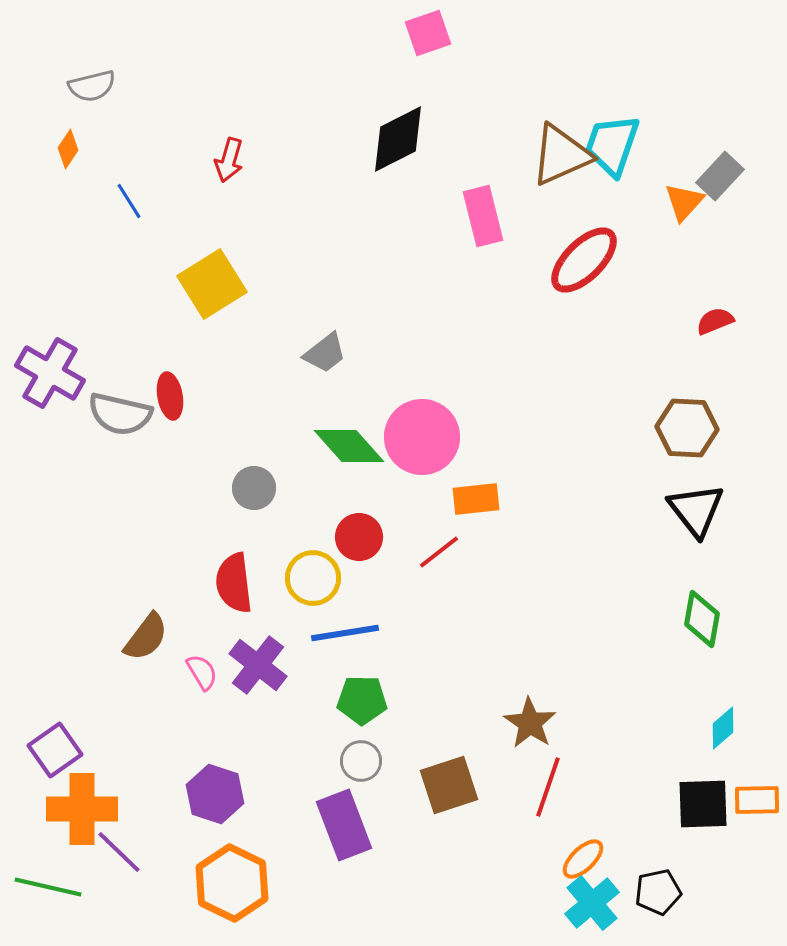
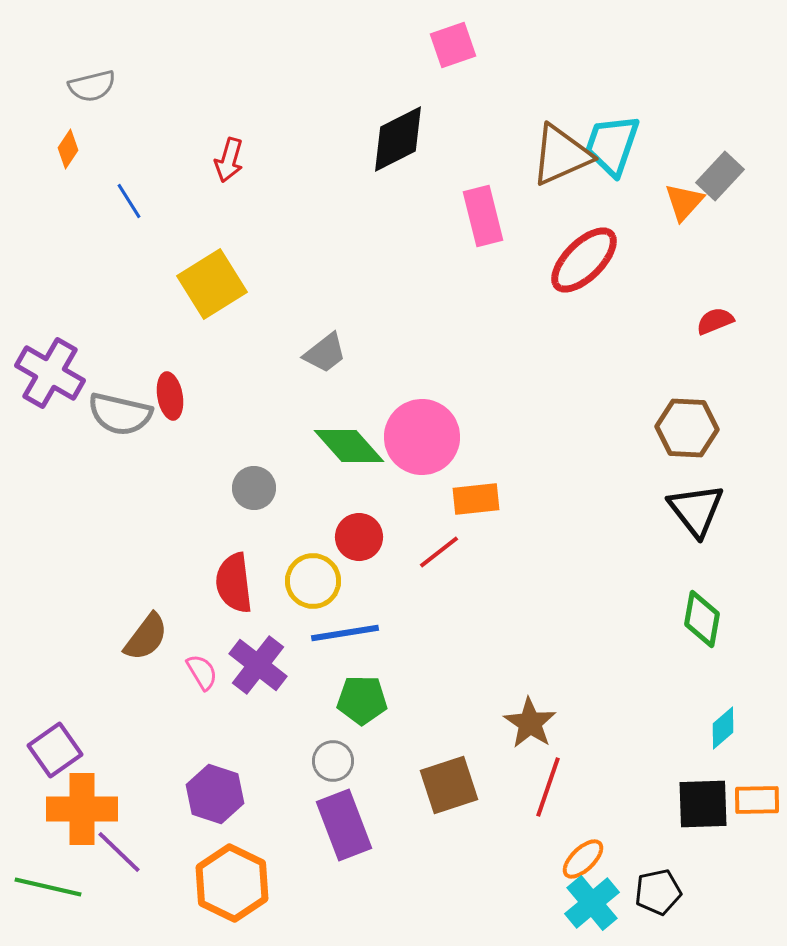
pink square at (428, 33): moved 25 px right, 12 px down
yellow circle at (313, 578): moved 3 px down
gray circle at (361, 761): moved 28 px left
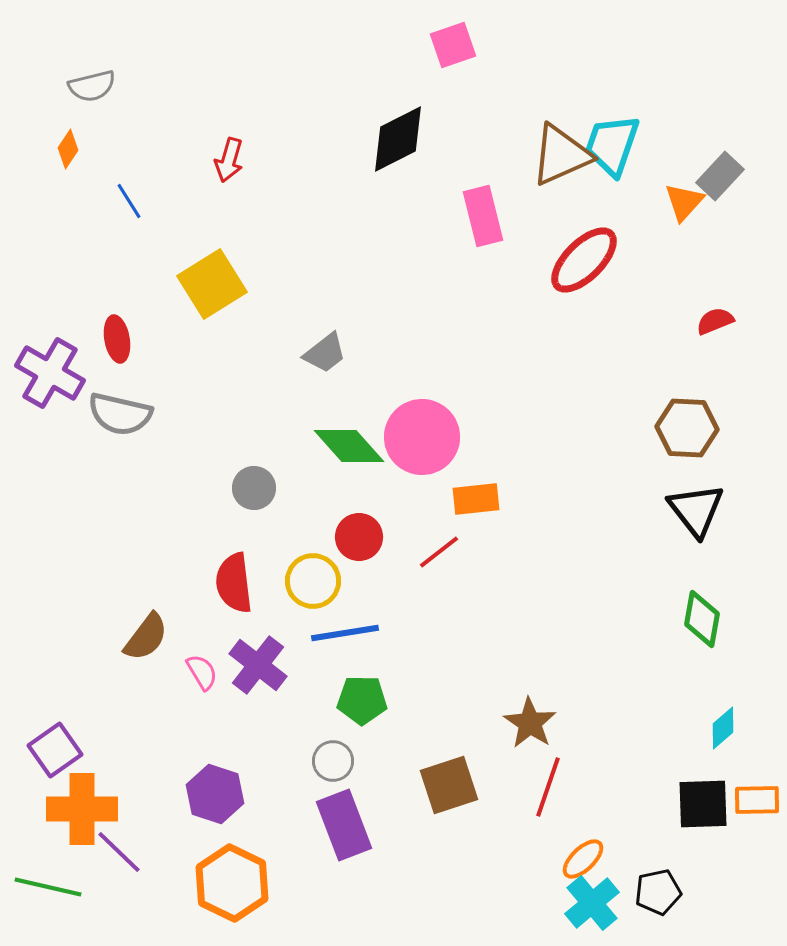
red ellipse at (170, 396): moved 53 px left, 57 px up
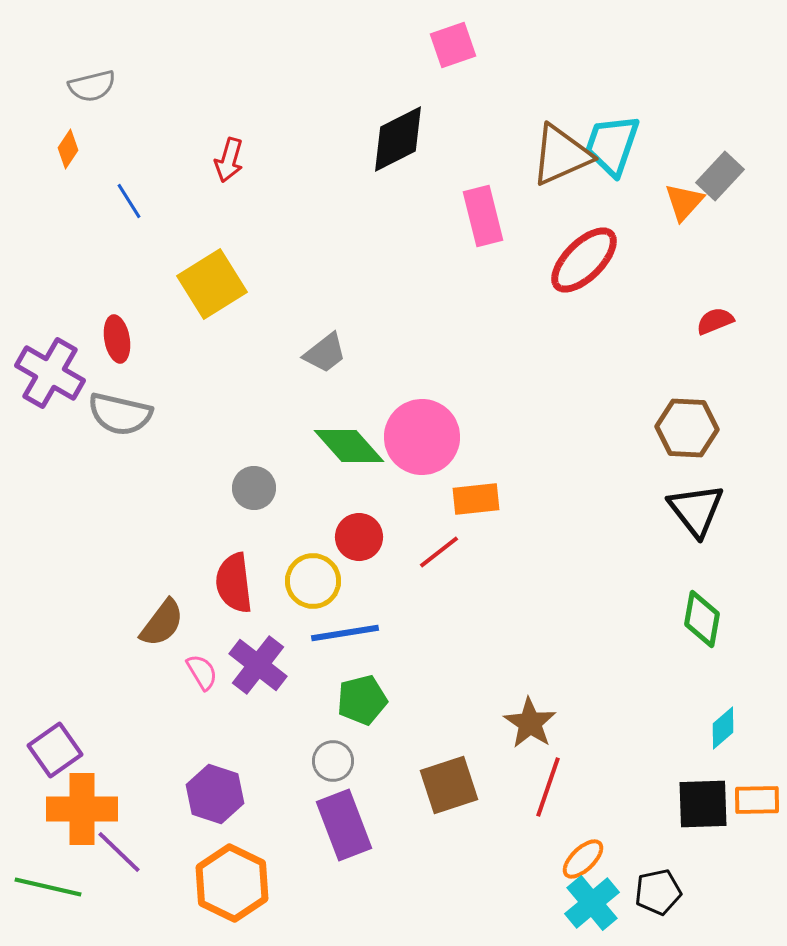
brown semicircle at (146, 637): moved 16 px right, 14 px up
green pentagon at (362, 700): rotated 15 degrees counterclockwise
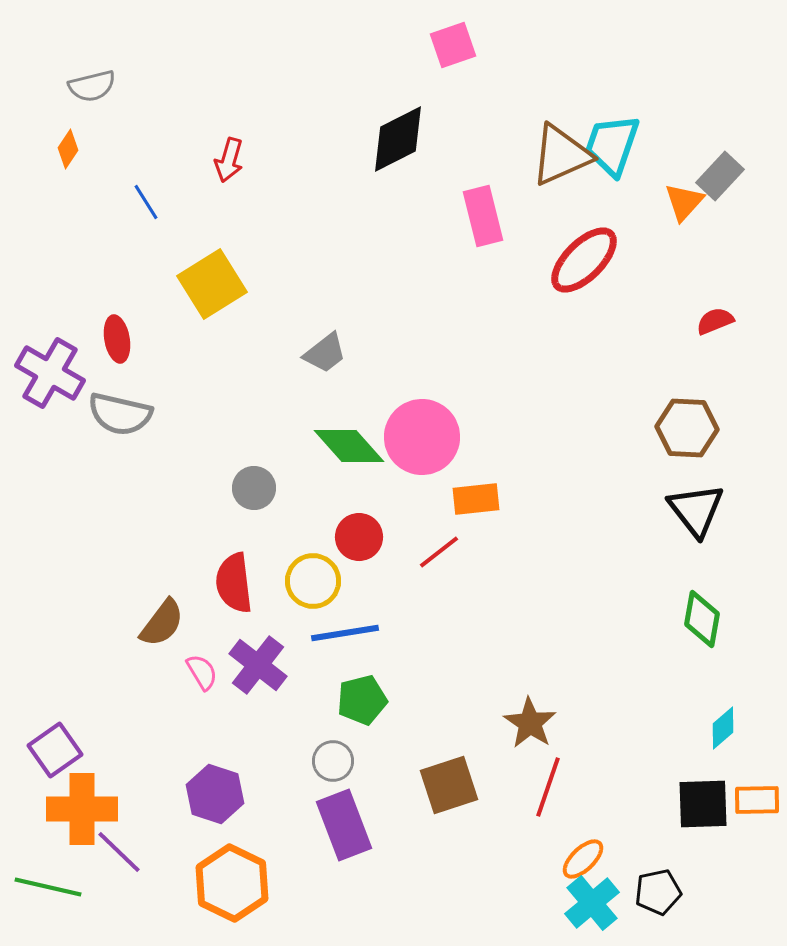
blue line at (129, 201): moved 17 px right, 1 px down
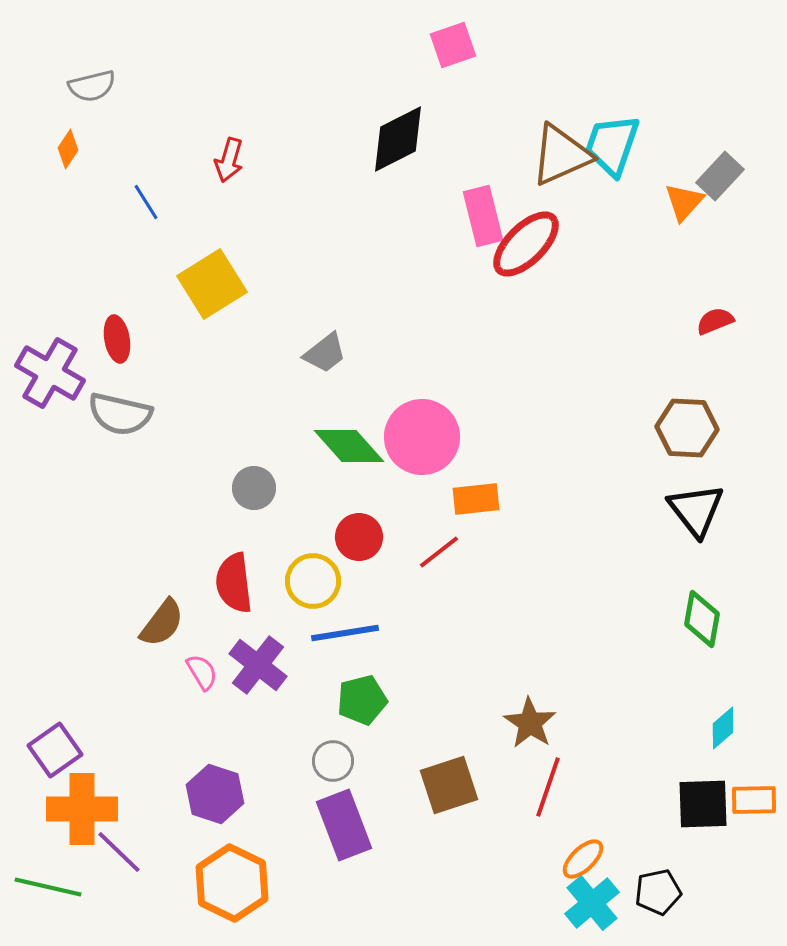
red ellipse at (584, 260): moved 58 px left, 16 px up
orange rectangle at (757, 800): moved 3 px left
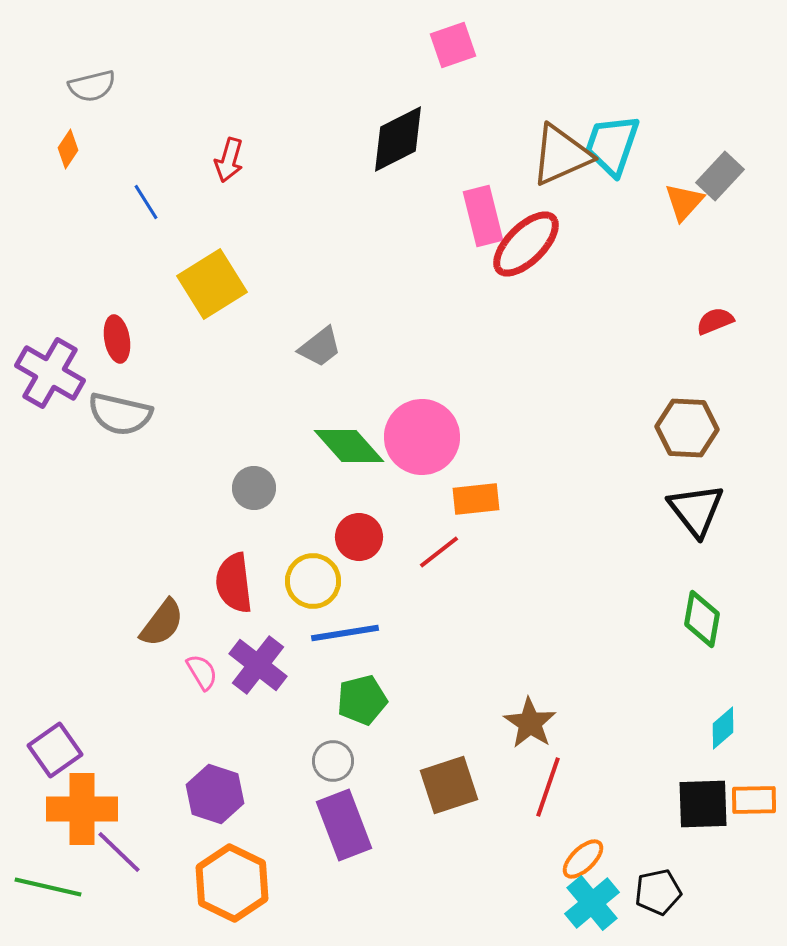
gray trapezoid at (325, 353): moved 5 px left, 6 px up
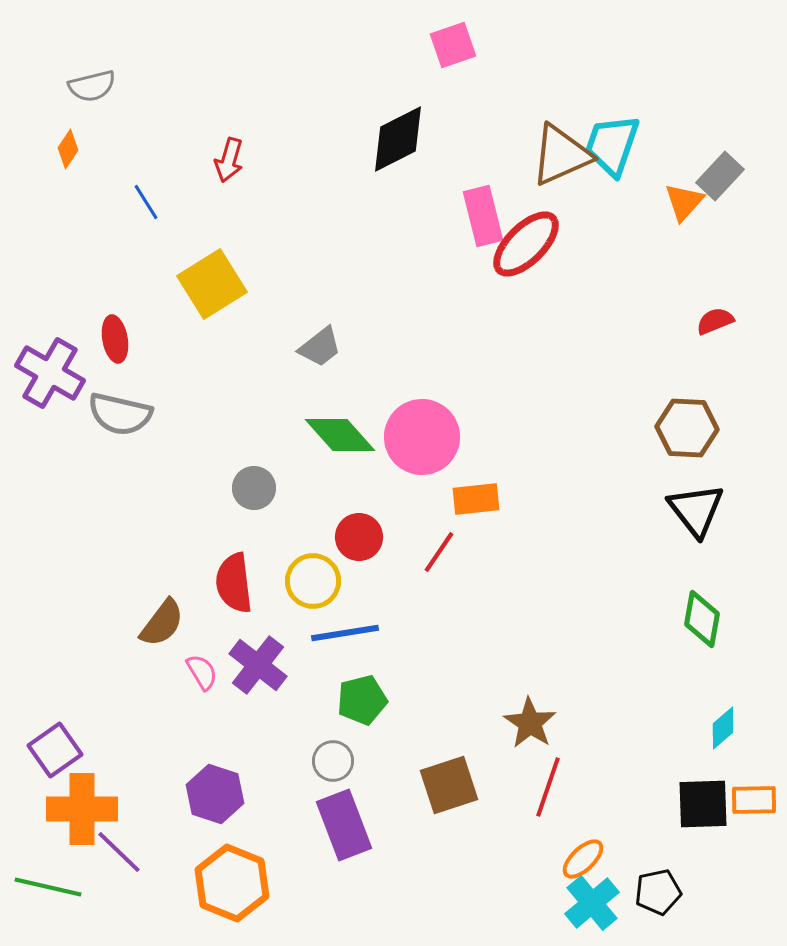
red ellipse at (117, 339): moved 2 px left
green diamond at (349, 446): moved 9 px left, 11 px up
red line at (439, 552): rotated 18 degrees counterclockwise
orange hexagon at (232, 883): rotated 4 degrees counterclockwise
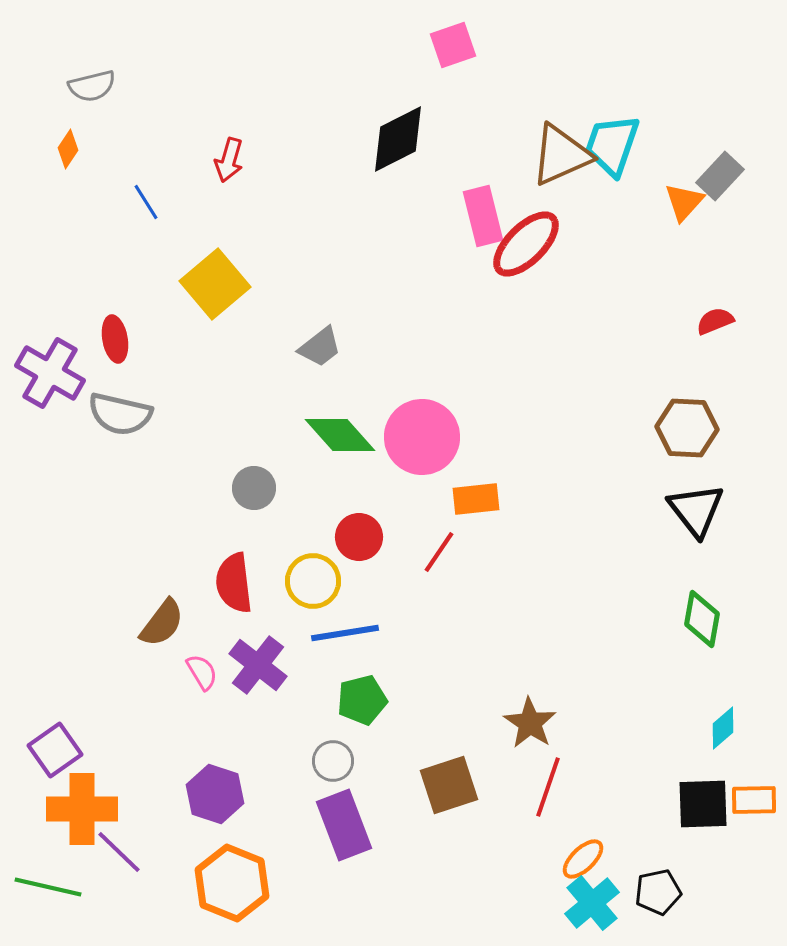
yellow square at (212, 284): moved 3 px right; rotated 8 degrees counterclockwise
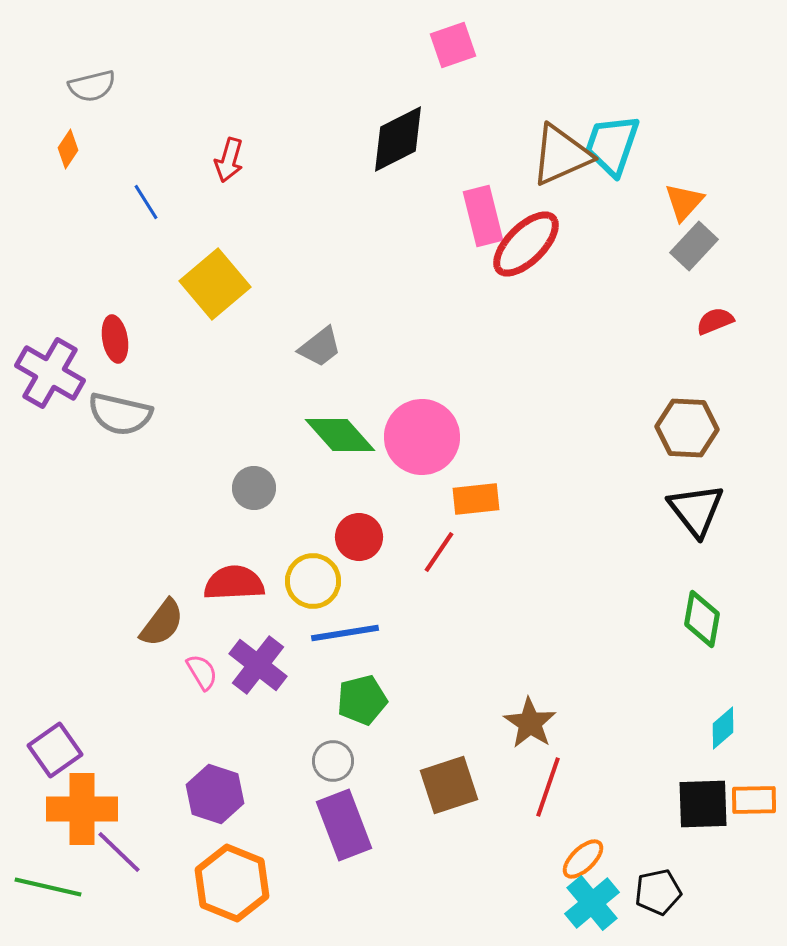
gray rectangle at (720, 176): moved 26 px left, 70 px down
red semicircle at (234, 583): rotated 94 degrees clockwise
